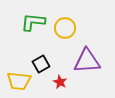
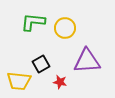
red star: rotated 16 degrees counterclockwise
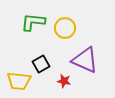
purple triangle: moved 2 px left, 1 px up; rotated 28 degrees clockwise
red star: moved 4 px right, 1 px up
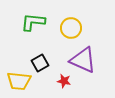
yellow circle: moved 6 px right
purple triangle: moved 2 px left
black square: moved 1 px left, 1 px up
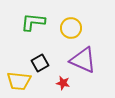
red star: moved 1 px left, 2 px down
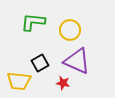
yellow circle: moved 1 px left, 2 px down
purple triangle: moved 6 px left, 1 px down
